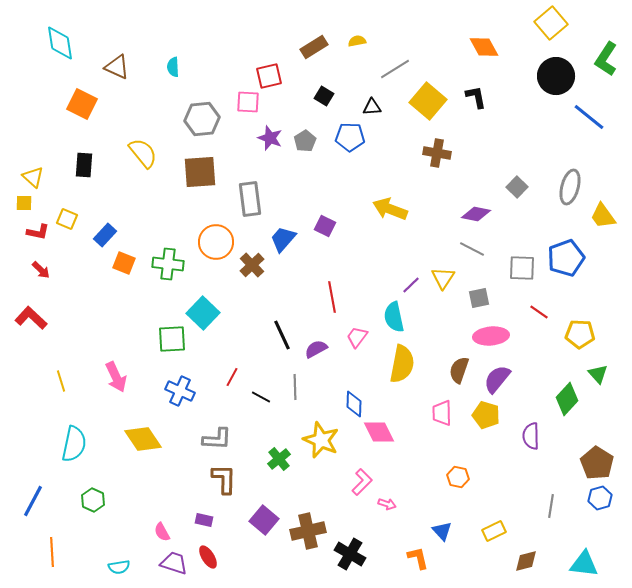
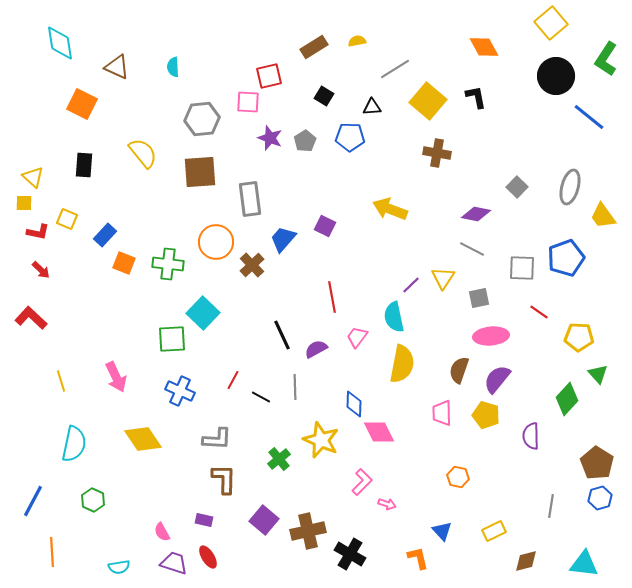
yellow pentagon at (580, 334): moved 1 px left, 3 px down
red line at (232, 377): moved 1 px right, 3 px down
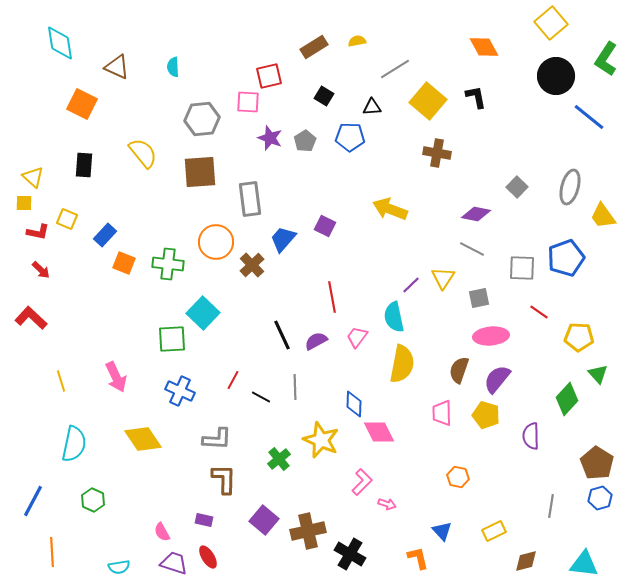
purple semicircle at (316, 349): moved 8 px up
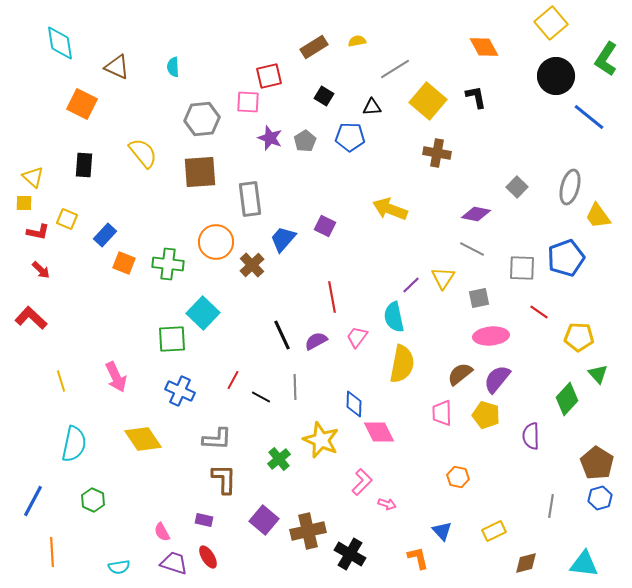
yellow trapezoid at (603, 216): moved 5 px left
brown semicircle at (459, 370): moved 1 px right, 4 px down; rotated 32 degrees clockwise
brown diamond at (526, 561): moved 2 px down
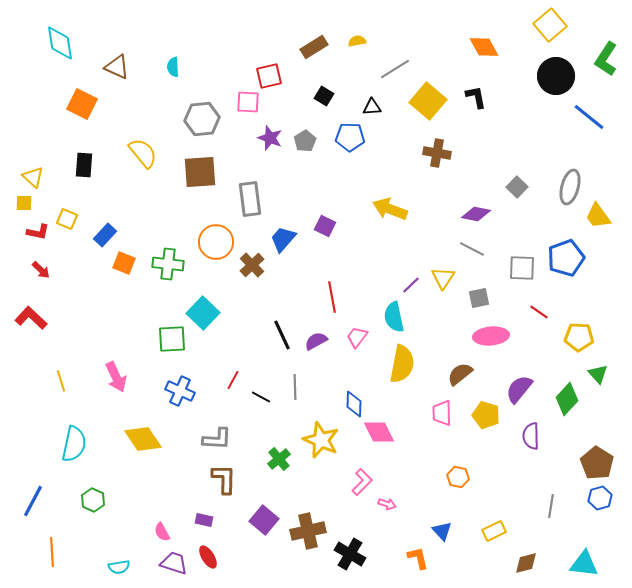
yellow square at (551, 23): moved 1 px left, 2 px down
purple semicircle at (497, 379): moved 22 px right, 10 px down
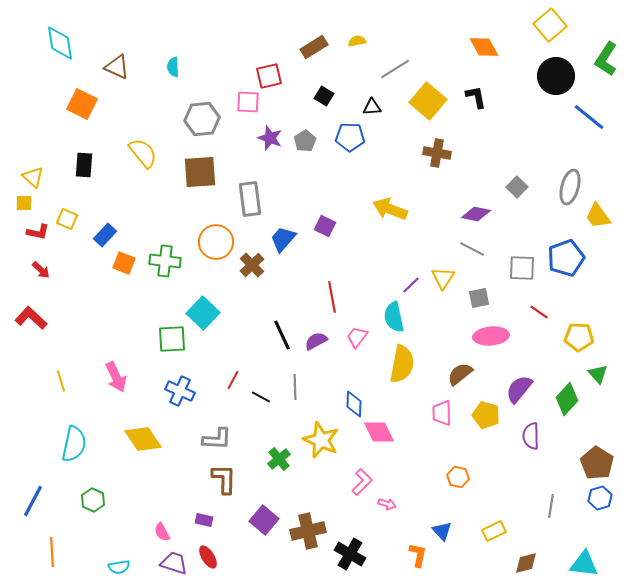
green cross at (168, 264): moved 3 px left, 3 px up
orange L-shape at (418, 558): moved 3 px up; rotated 25 degrees clockwise
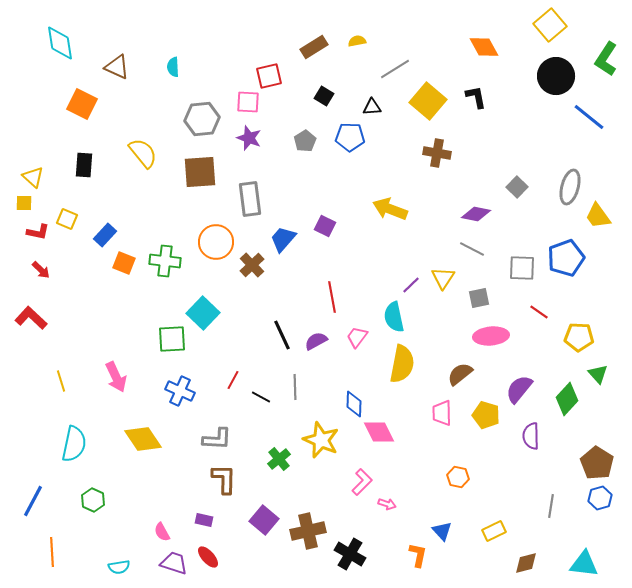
purple star at (270, 138): moved 21 px left
red ellipse at (208, 557): rotated 10 degrees counterclockwise
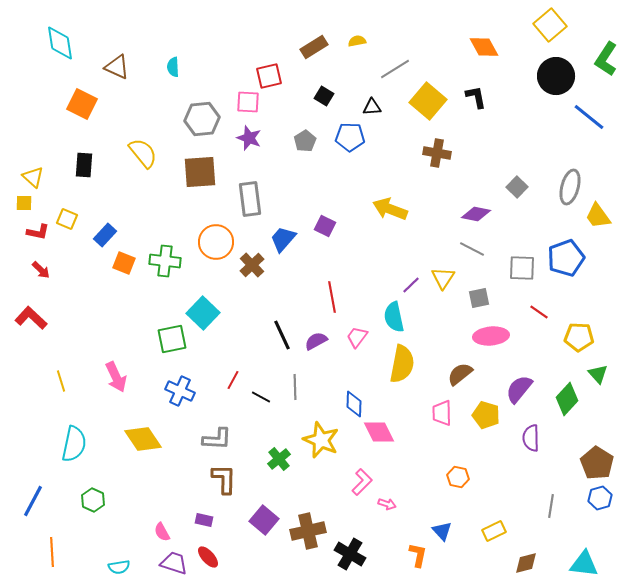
green square at (172, 339): rotated 8 degrees counterclockwise
purple semicircle at (531, 436): moved 2 px down
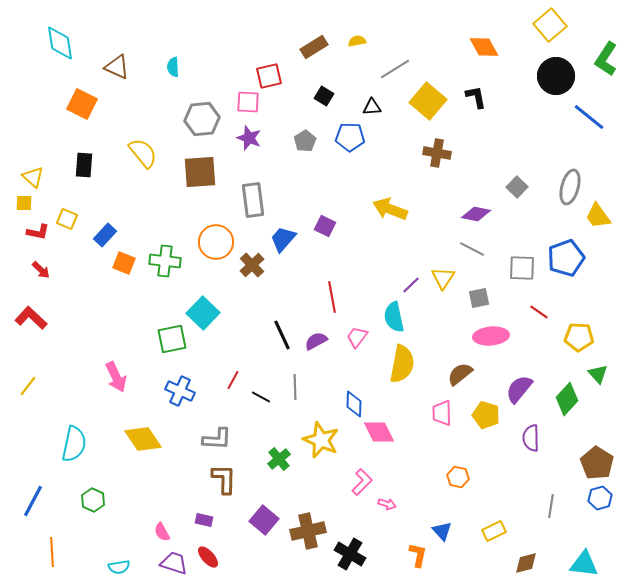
gray rectangle at (250, 199): moved 3 px right, 1 px down
yellow line at (61, 381): moved 33 px left, 5 px down; rotated 55 degrees clockwise
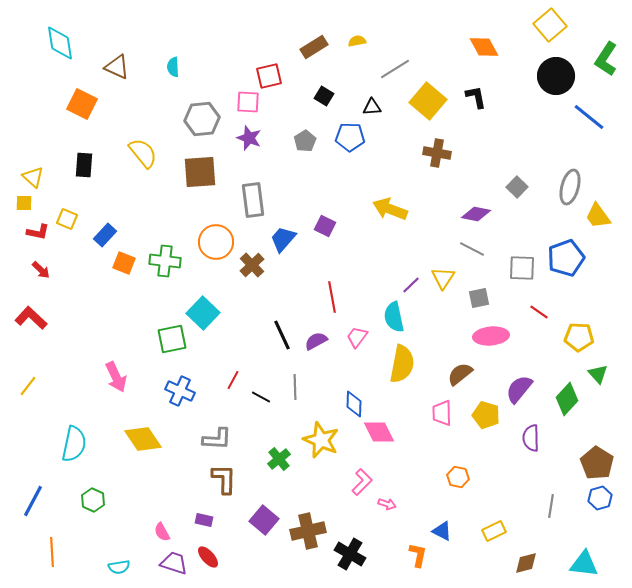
blue triangle at (442, 531): rotated 20 degrees counterclockwise
